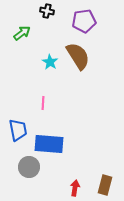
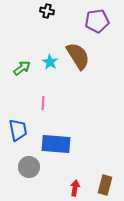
purple pentagon: moved 13 px right
green arrow: moved 35 px down
blue rectangle: moved 7 px right
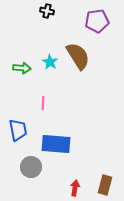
green arrow: rotated 42 degrees clockwise
gray circle: moved 2 px right
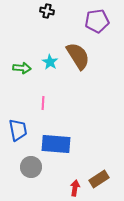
brown rectangle: moved 6 px left, 6 px up; rotated 42 degrees clockwise
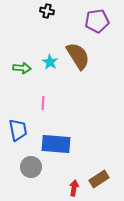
red arrow: moved 1 px left
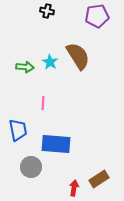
purple pentagon: moved 5 px up
green arrow: moved 3 px right, 1 px up
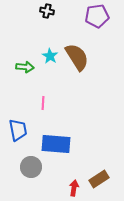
brown semicircle: moved 1 px left, 1 px down
cyan star: moved 6 px up
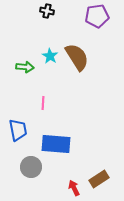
red arrow: rotated 35 degrees counterclockwise
